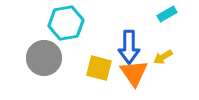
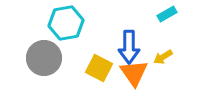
yellow square: rotated 12 degrees clockwise
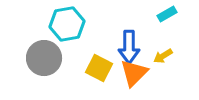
cyan hexagon: moved 1 px right, 1 px down
yellow arrow: moved 1 px up
orange triangle: rotated 20 degrees clockwise
